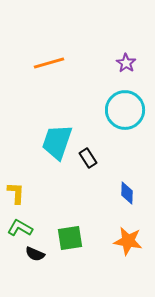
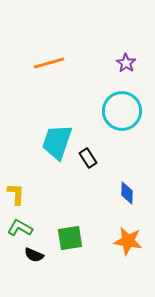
cyan circle: moved 3 px left, 1 px down
yellow L-shape: moved 1 px down
black semicircle: moved 1 px left, 1 px down
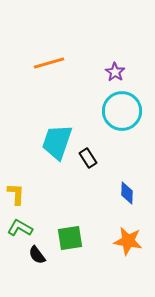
purple star: moved 11 px left, 9 px down
black semicircle: moved 3 px right; rotated 30 degrees clockwise
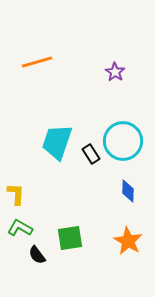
orange line: moved 12 px left, 1 px up
cyan circle: moved 1 px right, 30 px down
black rectangle: moved 3 px right, 4 px up
blue diamond: moved 1 px right, 2 px up
orange star: rotated 20 degrees clockwise
